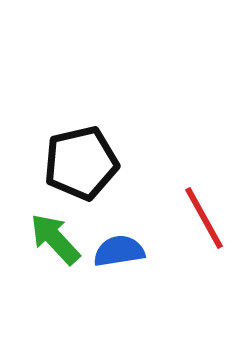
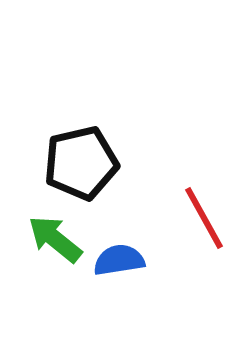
green arrow: rotated 8 degrees counterclockwise
blue semicircle: moved 9 px down
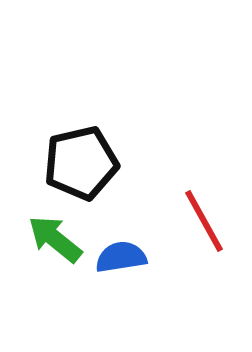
red line: moved 3 px down
blue semicircle: moved 2 px right, 3 px up
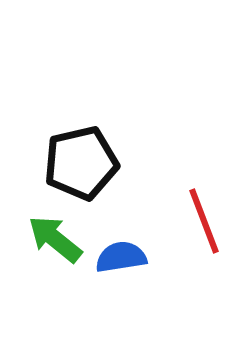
red line: rotated 8 degrees clockwise
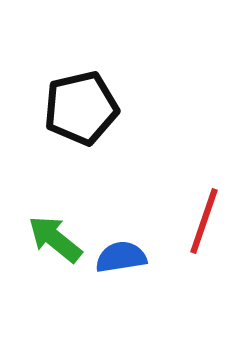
black pentagon: moved 55 px up
red line: rotated 40 degrees clockwise
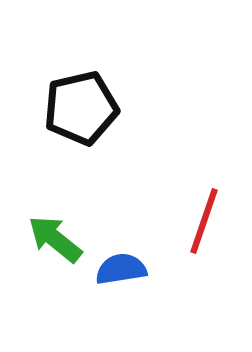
blue semicircle: moved 12 px down
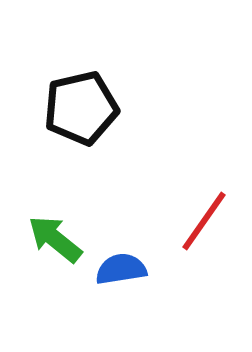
red line: rotated 16 degrees clockwise
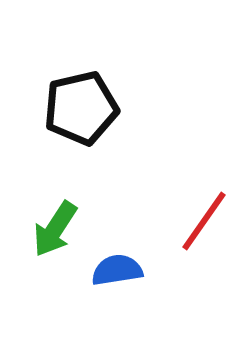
green arrow: moved 10 px up; rotated 96 degrees counterclockwise
blue semicircle: moved 4 px left, 1 px down
